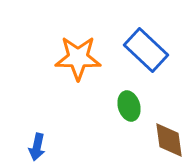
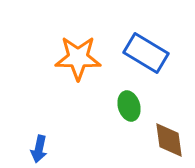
blue rectangle: moved 3 px down; rotated 12 degrees counterclockwise
blue arrow: moved 2 px right, 2 px down
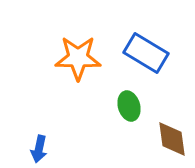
brown diamond: moved 3 px right, 1 px up
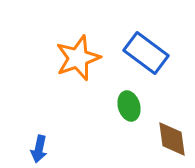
blue rectangle: rotated 6 degrees clockwise
orange star: rotated 21 degrees counterclockwise
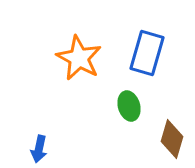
blue rectangle: moved 1 px right; rotated 69 degrees clockwise
orange star: moved 1 px right; rotated 24 degrees counterclockwise
brown diamond: rotated 24 degrees clockwise
